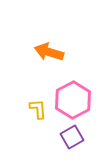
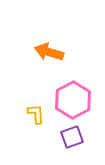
yellow L-shape: moved 2 px left, 5 px down
purple square: rotated 10 degrees clockwise
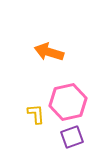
pink hexagon: moved 5 px left, 2 px down; rotated 15 degrees clockwise
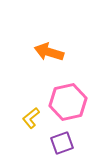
yellow L-shape: moved 5 px left, 4 px down; rotated 125 degrees counterclockwise
purple square: moved 10 px left, 6 px down
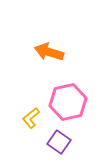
purple square: moved 3 px left, 1 px up; rotated 35 degrees counterclockwise
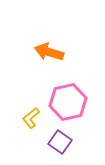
purple square: moved 1 px right
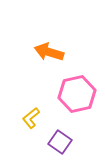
pink hexagon: moved 9 px right, 8 px up
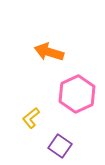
pink hexagon: rotated 12 degrees counterclockwise
purple square: moved 4 px down
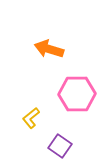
orange arrow: moved 3 px up
pink hexagon: rotated 24 degrees clockwise
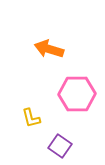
yellow L-shape: rotated 65 degrees counterclockwise
